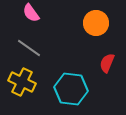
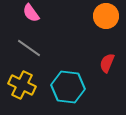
orange circle: moved 10 px right, 7 px up
yellow cross: moved 3 px down
cyan hexagon: moved 3 px left, 2 px up
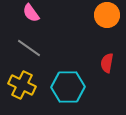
orange circle: moved 1 px right, 1 px up
red semicircle: rotated 12 degrees counterclockwise
cyan hexagon: rotated 8 degrees counterclockwise
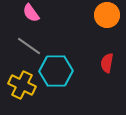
gray line: moved 2 px up
cyan hexagon: moved 12 px left, 16 px up
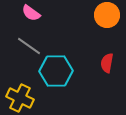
pink semicircle: rotated 18 degrees counterclockwise
yellow cross: moved 2 px left, 13 px down
